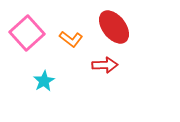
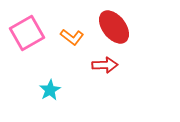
pink square: rotated 12 degrees clockwise
orange L-shape: moved 1 px right, 2 px up
cyan star: moved 6 px right, 9 px down
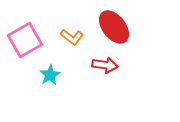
pink square: moved 2 px left, 7 px down
red arrow: rotated 10 degrees clockwise
cyan star: moved 15 px up
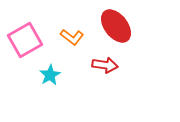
red ellipse: moved 2 px right, 1 px up
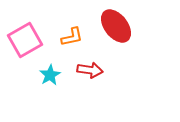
orange L-shape: rotated 50 degrees counterclockwise
red arrow: moved 15 px left, 5 px down
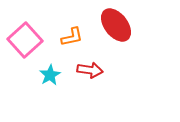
red ellipse: moved 1 px up
pink square: rotated 12 degrees counterclockwise
